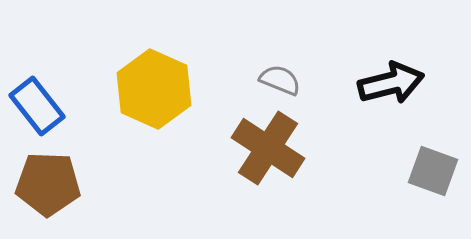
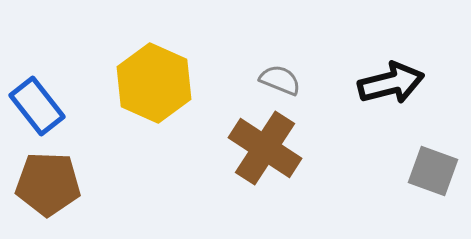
yellow hexagon: moved 6 px up
brown cross: moved 3 px left
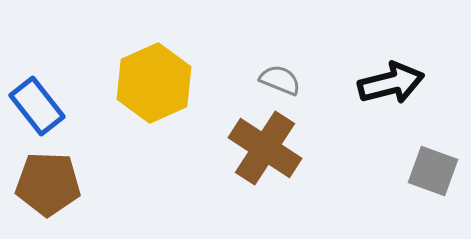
yellow hexagon: rotated 12 degrees clockwise
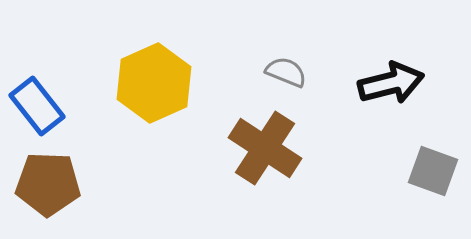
gray semicircle: moved 6 px right, 8 px up
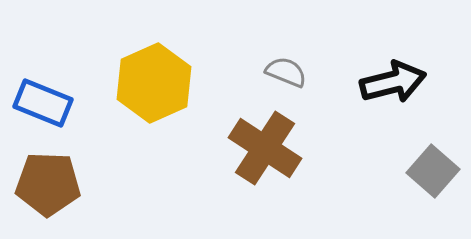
black arrow: moved 2 px right, 1 px up
blue rectangle: moved 6 px right, 3 px up; rotated 30 degrees counterclockwise
gray square: rotated 21 degrees clockwise
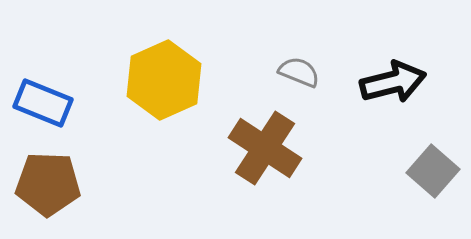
gray semicircle: moved 13 px right
yellow hexagon: moved 10 px right, 3 px up
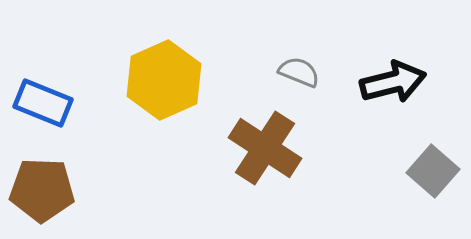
brown pentagon: moved 6 px left, 6 px down
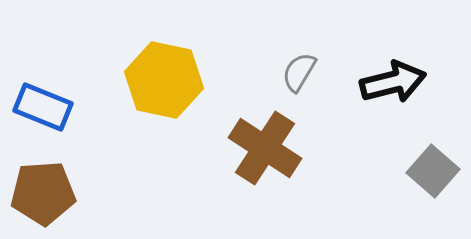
gray semicircle: rotated 81 degrees counterclockwise
yellow hexagon: rotated 24 degrees counterclockwise
blue rectangle: moved 4 px down
brown pentagon: moved 1 px right, 3 px down; rotated 6 degrees counterclockwise
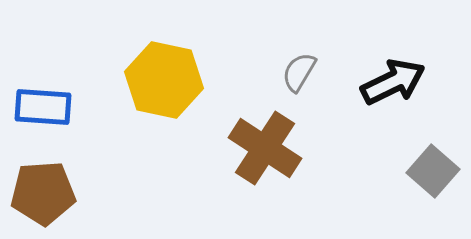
black arrow: rotated 12 degrees counterclockwise
blue rectangle: rotated 18 degrees counterclockwise
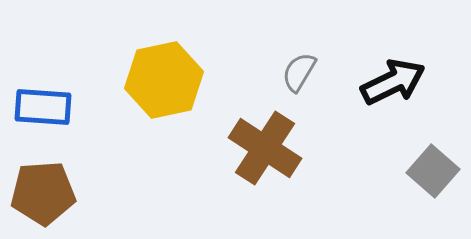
yellow hexagon: rotated 24 degrees counterclockwise
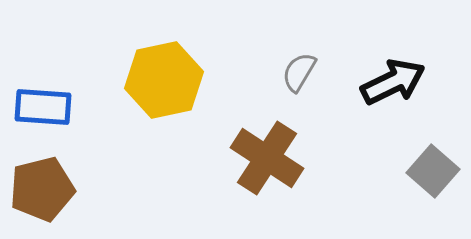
brown cross: moved 2 px right, 10 px down
brown pentagon: moved 1 px left, 4 px up; rotated 10 degrees counterclockwise
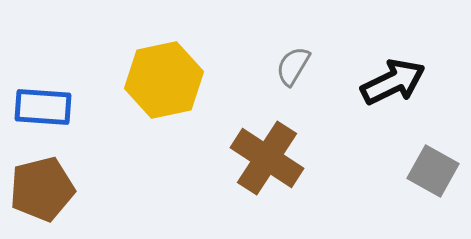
gray semicircle: moved 6 px left, 6 px up
gray square: rotated 12 degrees counterclockwise
